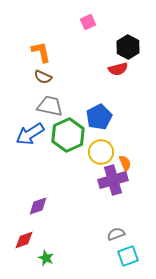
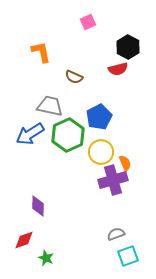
brown semicircle: moved 31 px right
purple diamond: rotated 70 degrees counterclockwise
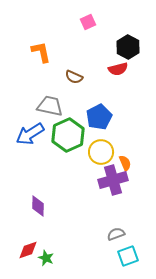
red diamond: moved 4 px right, 10 px down
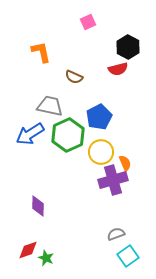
cyan square: rotated 15 degrees counterclockwise
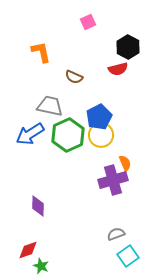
yellow circle: moved 17 px up
green star: moved 5 px left, 8 px down
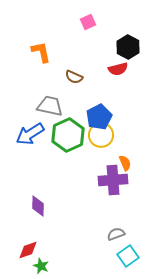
purple cross: rotated 12 degrees clockwise
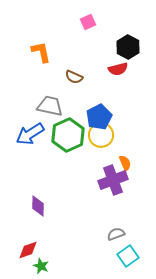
purple cross: rotated 16 degrees counterclockwise
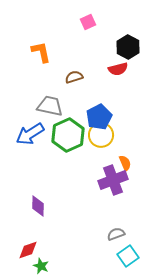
brown semicircle: rotated 138 degrees clockwise
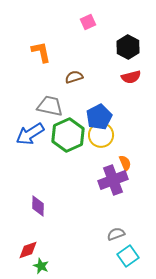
red semicircle: moved 13 px right, 8 px down
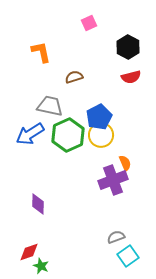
pink square: moved 1 px right, 1 px down
purple diamond: moved 2 px up
gray semicircle: moved 3 px down
red diamond: moved 1 px right, 2 px down
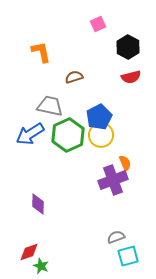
pink square: moved 9 px right, 1 px down
cyan square: rotated 20 degrees clockwise
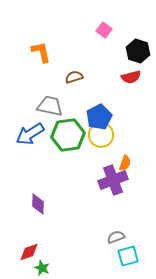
pink square: moved 6 px right, 6 px down; rotated 28 degrees counterclockwise
black hexagon: moved 10 px right, 4 px down; rotated 10 degrees counterclockwise
green hexagon: rotated 16 degrees clockwise
orange semicircle: rotated 42 degrees clockwise
green star: moved 1 px right, 2 px down
